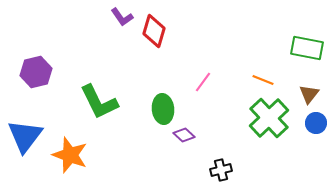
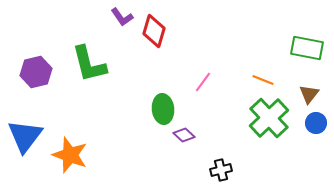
green L-shape: moved 10 px left, 38 px up; rotated 12 degrees clockwise
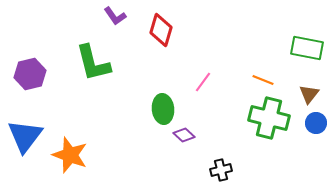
purple L-shape: moved 7 px left, 1 px up
red diamond: moved 7 px right, 1 px up
green L-shape: moved 4 px right, 1 px up
purple hexagon: moved 6 px left, 2 px down
green cross: rotated 33 degrees counterclockwise
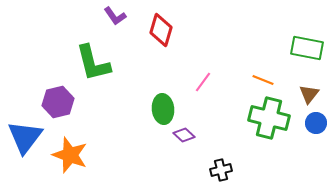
purple hexagon: moved 28 px right, 28 px down
blue triangle: moved 1 px down
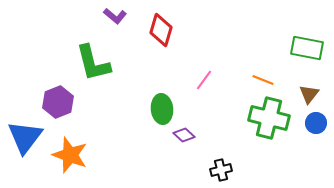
purple L-shape: rotated 15 degrees counterclockwise
pink line: moved 1 px right, 2 px up
purple hexagon: rotated 8 degrees counterclockwise
green ellipse: moved 1 px left
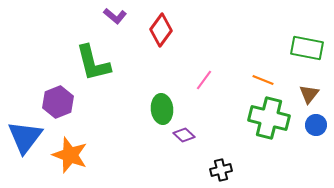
red diamond: rotated 20 degrees clockwise
blue circle: moved 2 px down
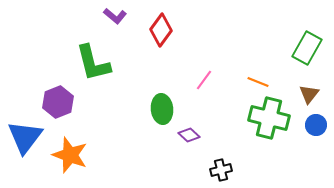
green rectangle: rotated 72 degrees counterclockwise
orange line: moved 5 px left, 2 px down
purple diamond: moved 5 px right
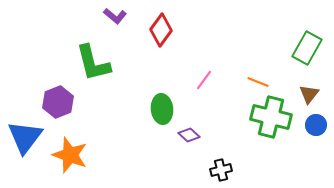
green cross: moved 2 px right, 1 px up
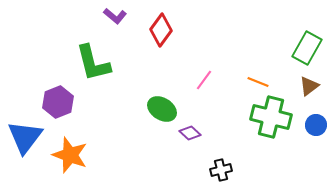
brown triangle: moved 8 px up; rotated 15 degrees clockwise
green ellipse: rotated 52 degrees counterclockwise
purple diamond: moved 1 px right, 2 px up
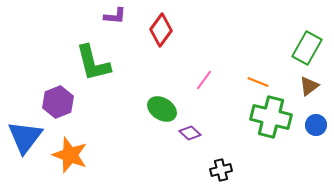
purple L-shape: rotated 35 degrees counterclockwise
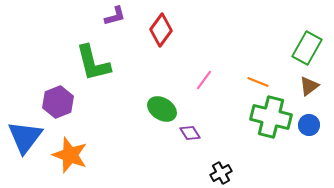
purple L-shape: rotated 20 degrees counterclockwise
blue circle: moved 7 px left
purple diamond: rotated 15 degrees clockwise
black cross: moved 3 px down; rotated 15 degrees counterclockwise
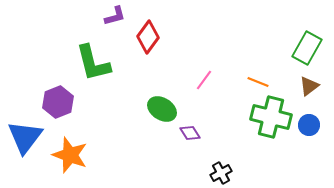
red diamond: moved 13 px left, 7 px down
